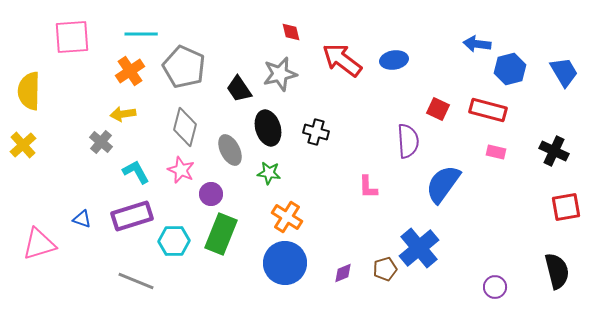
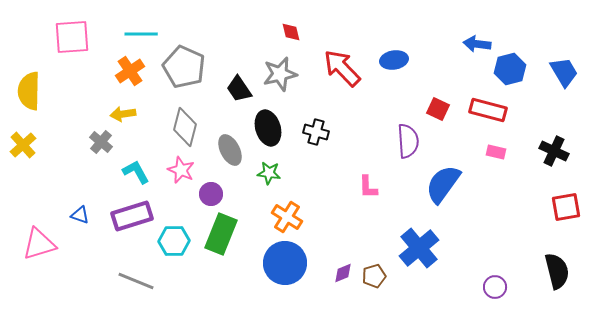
red arrow at (342, 60): moved 8 px down; rotated 9 degrees clockwise
blue triangle at (82, 219): moved 2 px left, 4 px up
brown pentagon at (385, 269): moved 11 px left, 7 px down
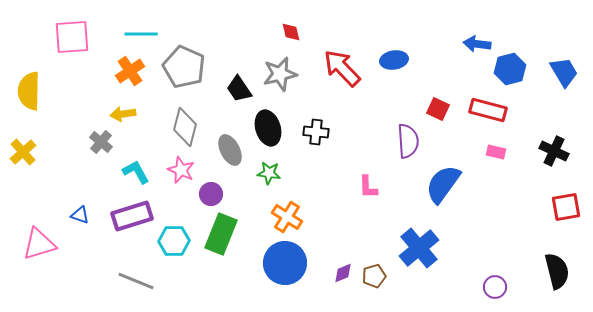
black cross at (316, 132): rotated 10 degrees counterclockwise
yellow cross at (23, 145): moved 7 px down
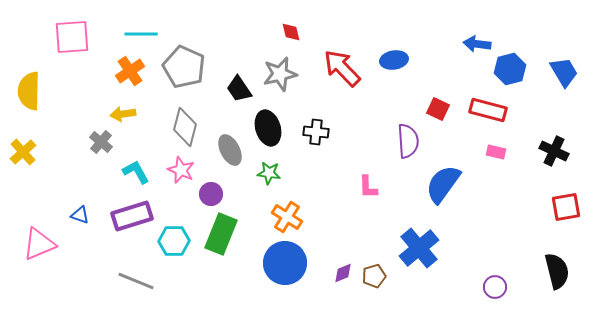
pink triangle at (39, 244): rotated 6 degrees counterclockwise
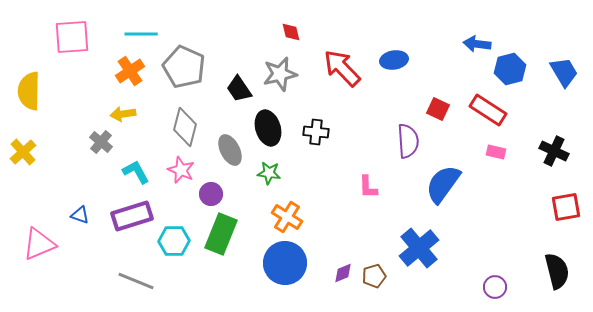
red rectangle at (488, 110): rotated 18 degrees clockwise
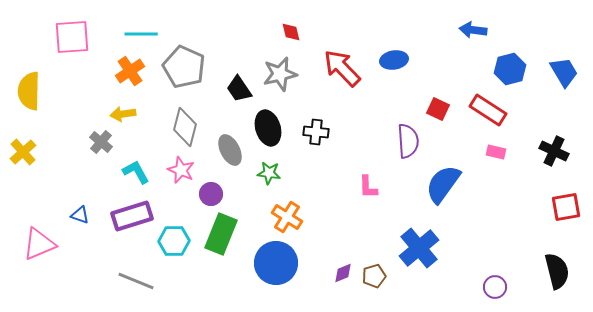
blue arrow at (477, 44): moved 4 px left, 14 px up
blue circle at (285, 263): moved 9 px left
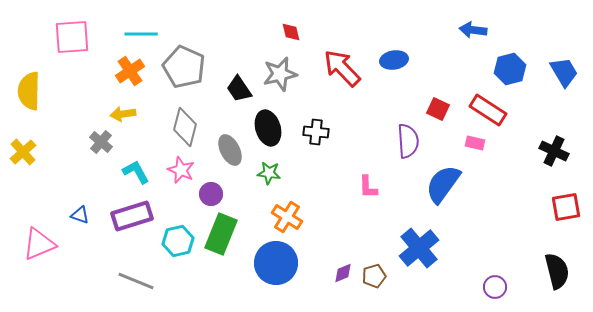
pink rectangle at (496, 152): moved 21 px left, 9 px up
cyan hexagon at (174, 241): moved 4 px right; rotated 12 degrees counterclockwise
